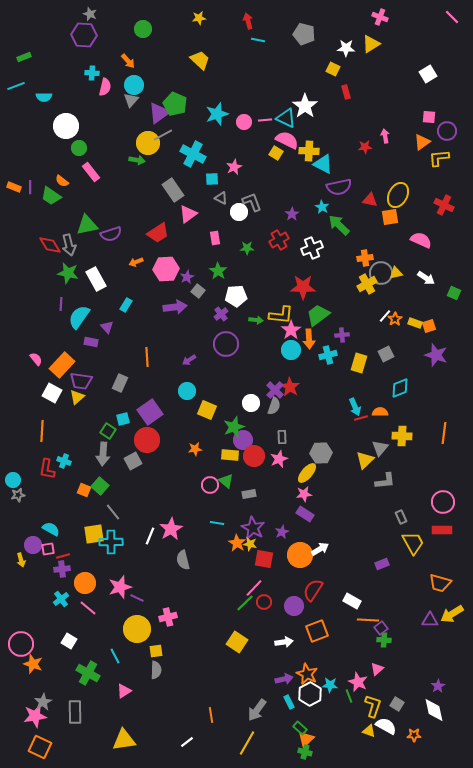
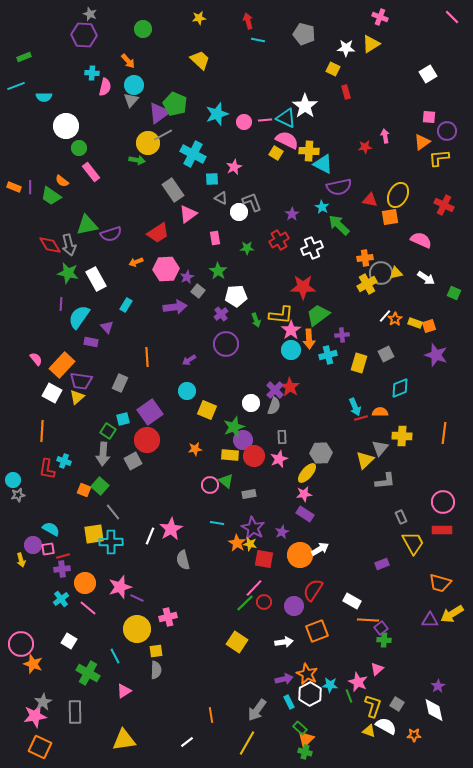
green arrow at (256, 320): rotated 64 degrees clockwise
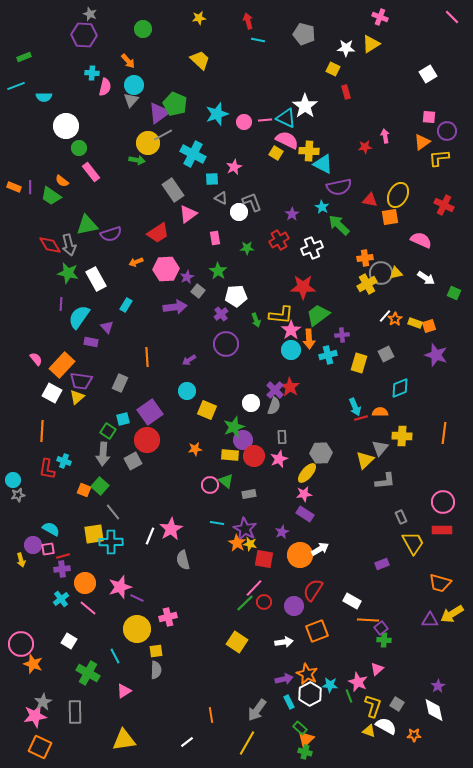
purple star at (253, 528): moved 8 px left, 1 px down
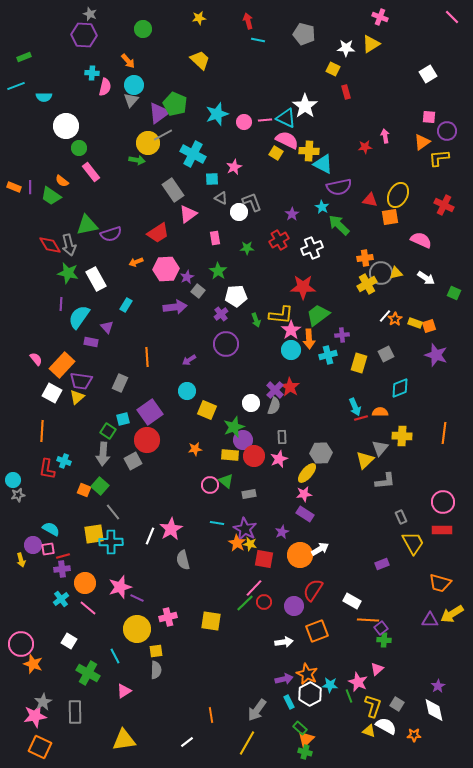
yellow square at (237, 642): moved 26 px left, 21 px up; rotated 25 degrees counterclockwise
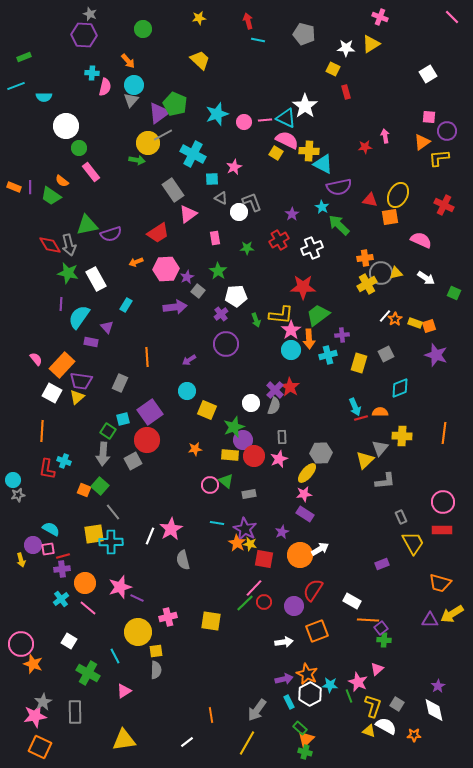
yellow circle at (137, 629): moved 1 px right, 3 px down
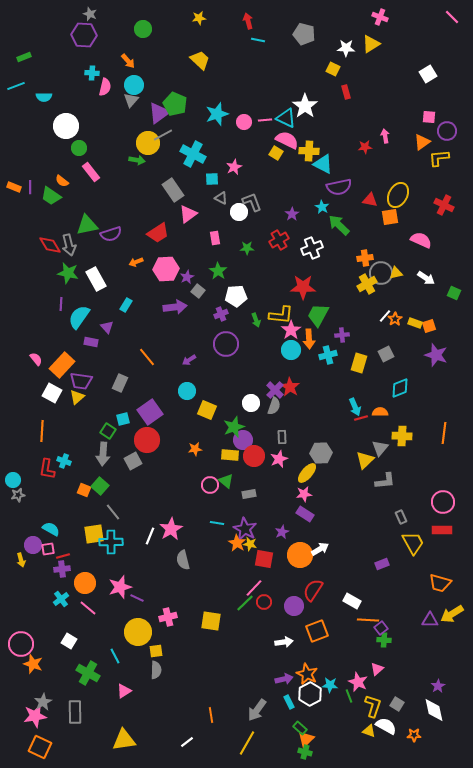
purple cross at (221, 314): rotated 16 degrees clockwise
green trapezoid at (318, 315): rotated 25 degrees counterclockwise
orange line at (147, 357): rotated 36 degrees counterclockwise
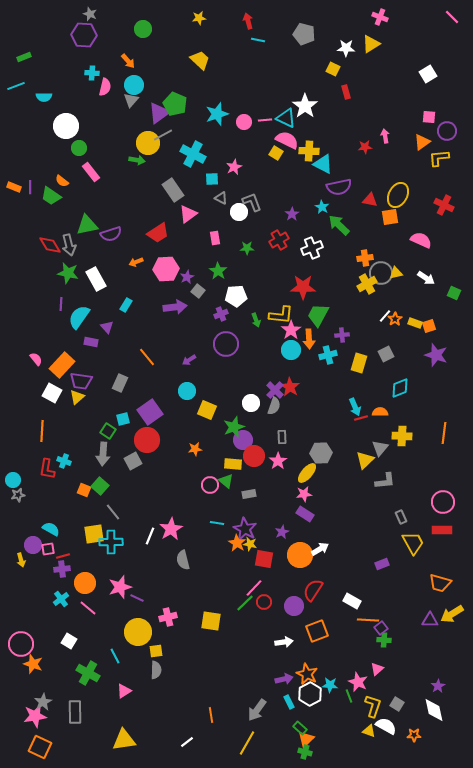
yellow rectangle at (230, 455): moved 3 px right, 9 px down
pink star at (279, 459): moved 1 px left, 2 px down; rotated 12 degrees counterclockwise
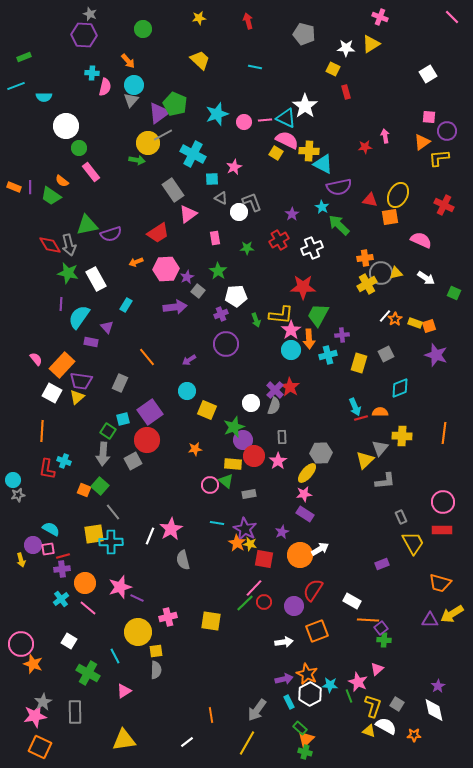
cyan line at (258, 40): moved 3 px left, 27 px down
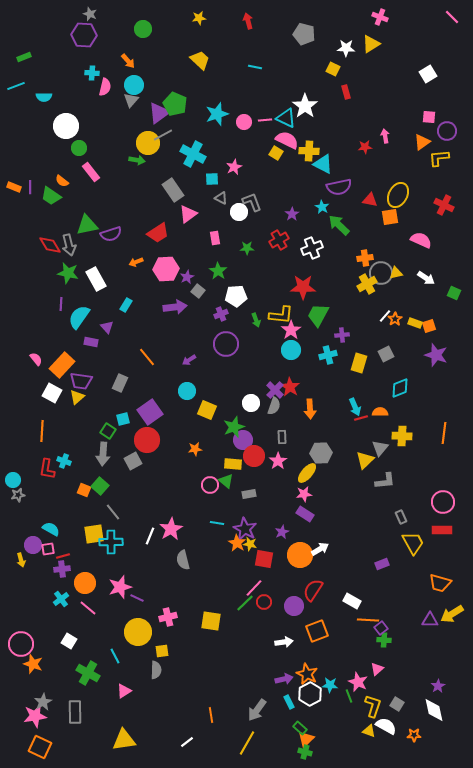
orange arrow at (309, 339): moved 1 px right, 70 px down
yellow square at (156, 651): moved 6 px right
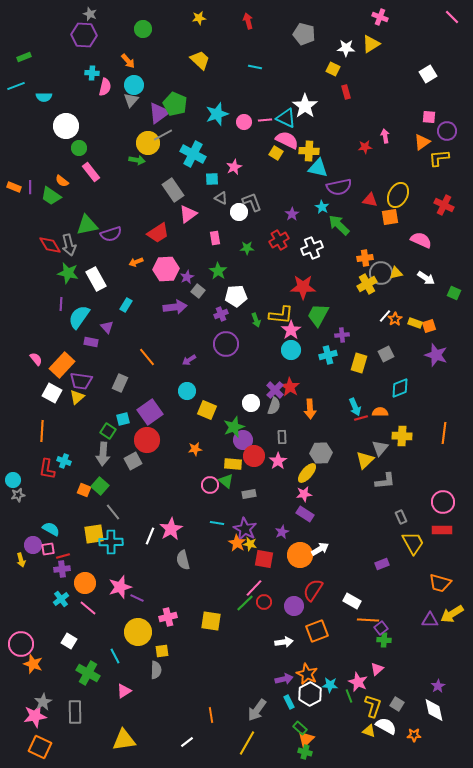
cyan triangle at (323, 164): moved 5 px left, 4 px down; rotated 15 degrees counterclockwise
